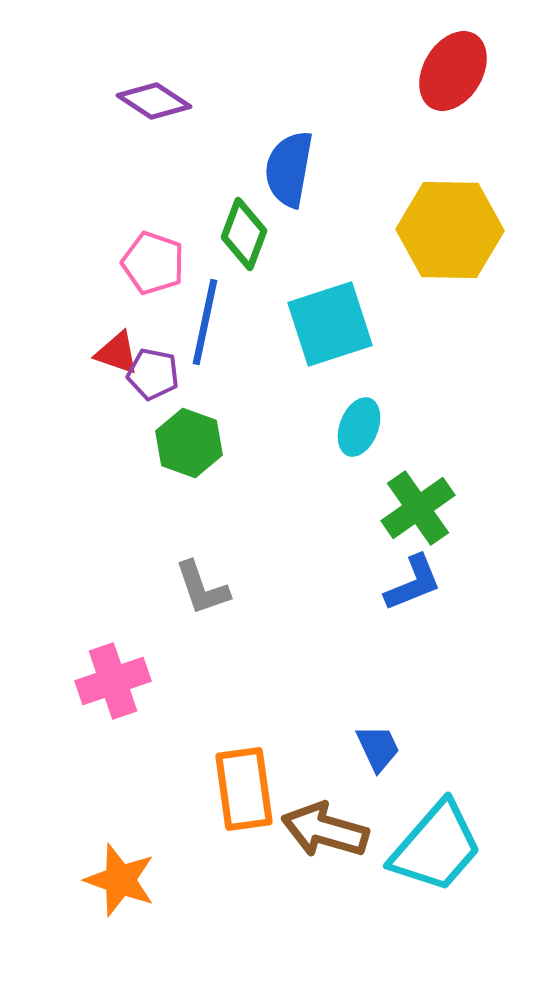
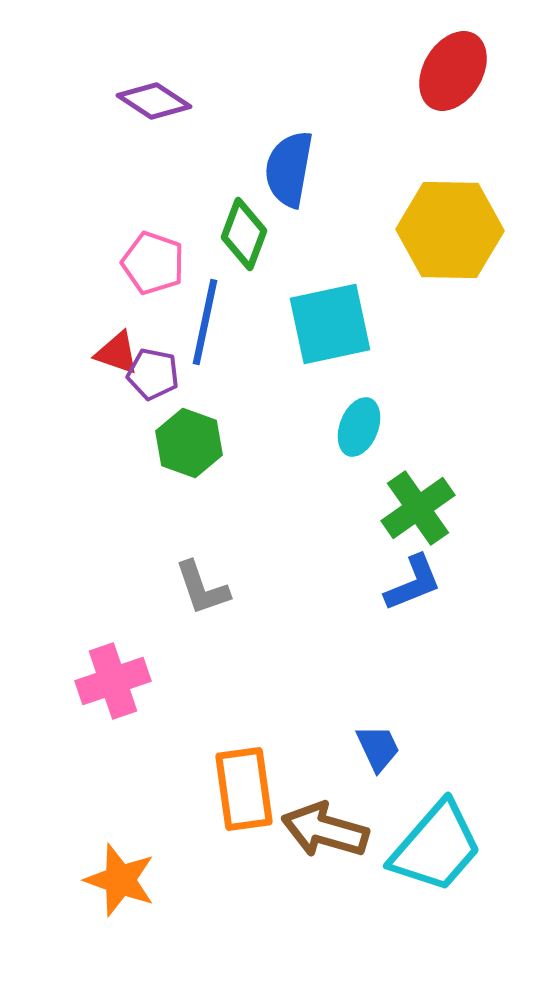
cyan square: rotated 6 degrees clockwise
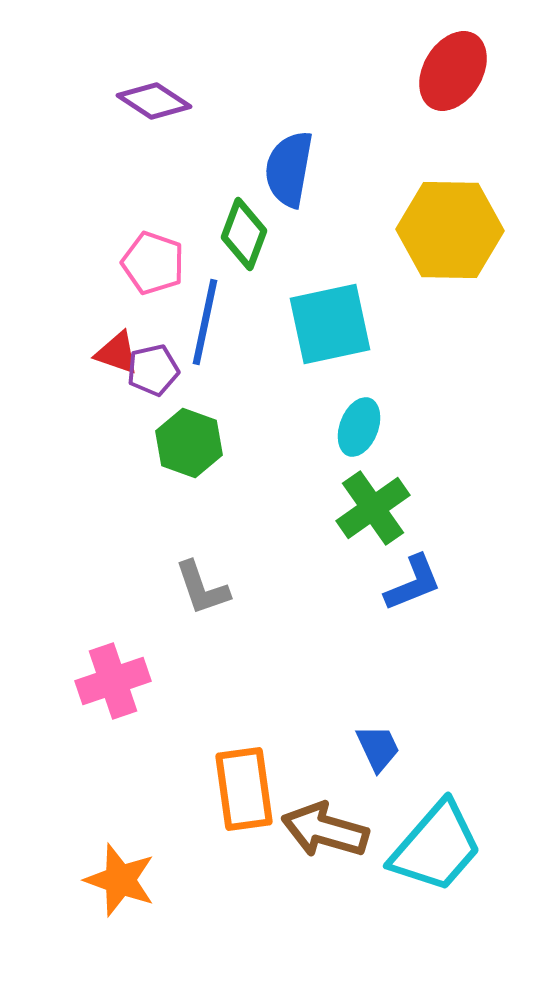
purple pentagon: moved 4 px up; rotated 24 degrees counterclockwise
green cross: moved 45 px left
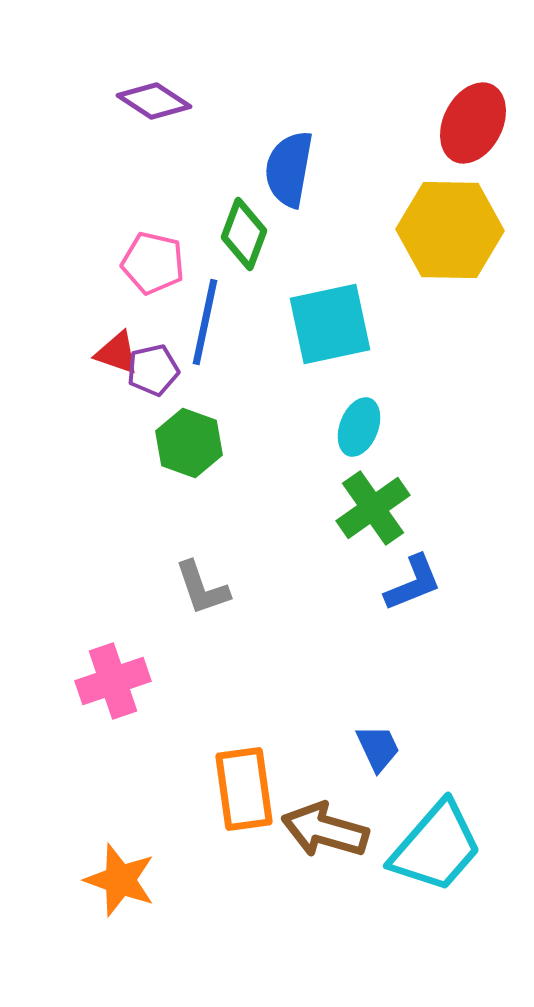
red ellipse: moved 20 px right, 52 px down; rotated 4 degrees counterclockwise
pink pentagon: rotated 6 degrees counterclockwise
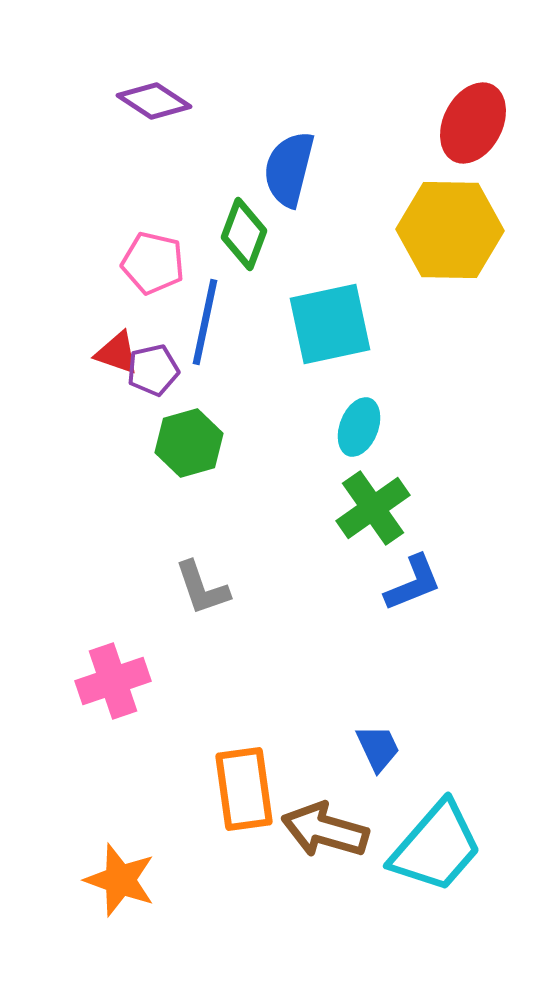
blue semicircle: rotated 4 degrees clockwise
green hexagon: rotated 24 degrees clockwise
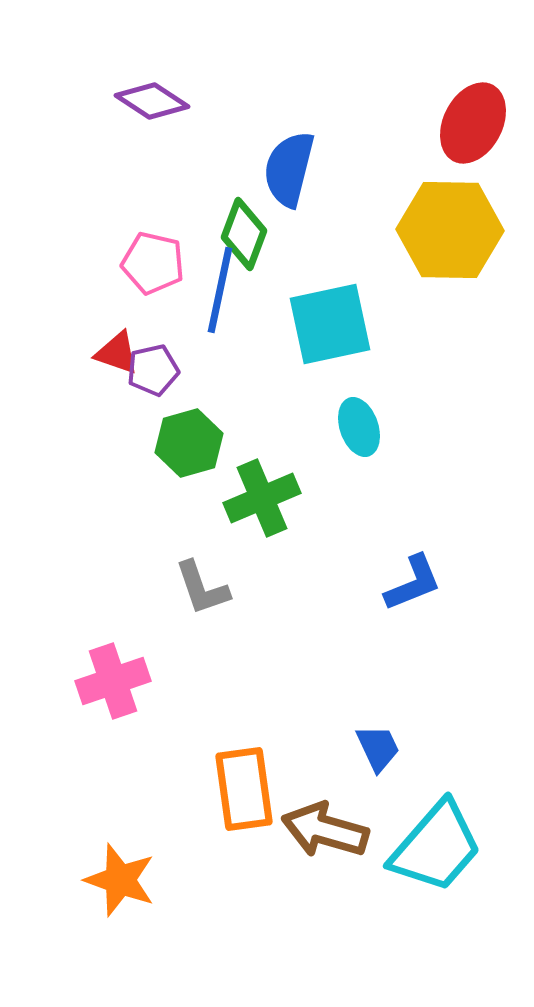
purple diamond: moved 2 px left
blue line: moved 15 px right, 32 px up
cyan ellipse: rotated 40 degrees counterclockwise
green cross: moved 111 px left, 10 px up; rotated 12 degrees clockwise
